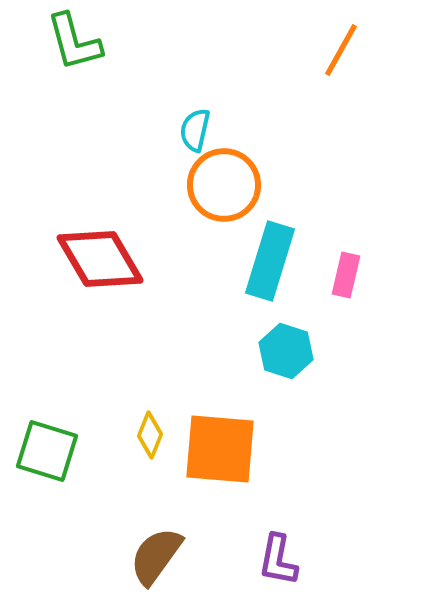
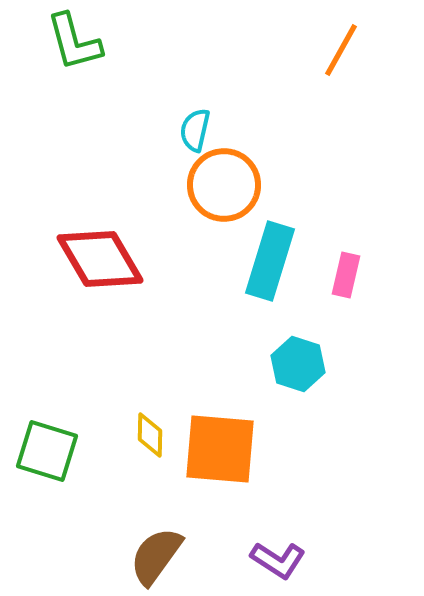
cyan hexagon: moved 12 px right, 13 px down
yellow diamond: rotated 21 degrees counterclockwise
purple L-shape: rotated 68 degrees counterclockwise
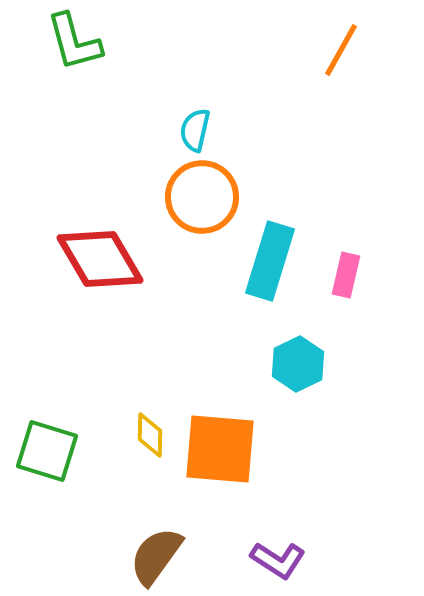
orange circle: moved 22 px left, 12 px down
cyan hexagon: rotated 16 degrees clockwise
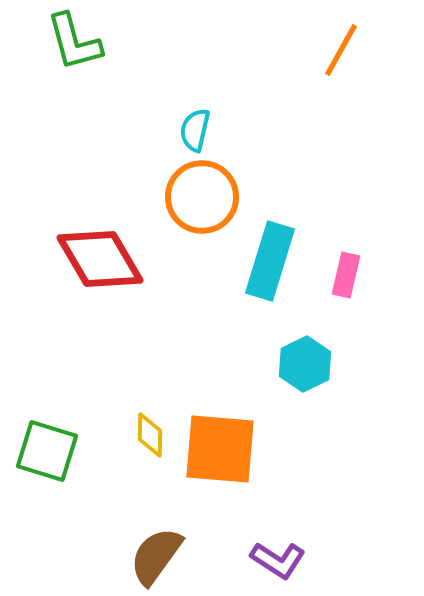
cyan hexagon: moved 7 px right
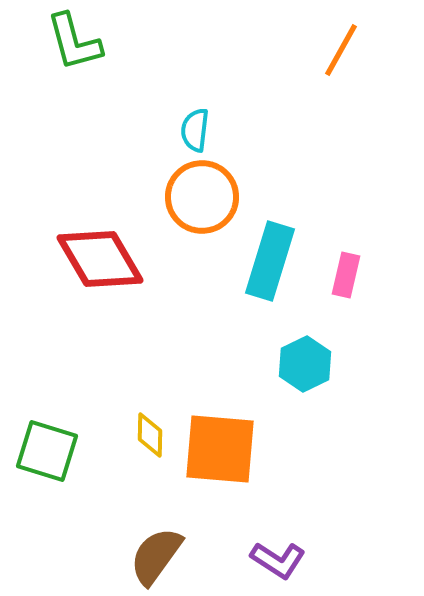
cyan semicircle: rotated 6 degrees counterclockwise
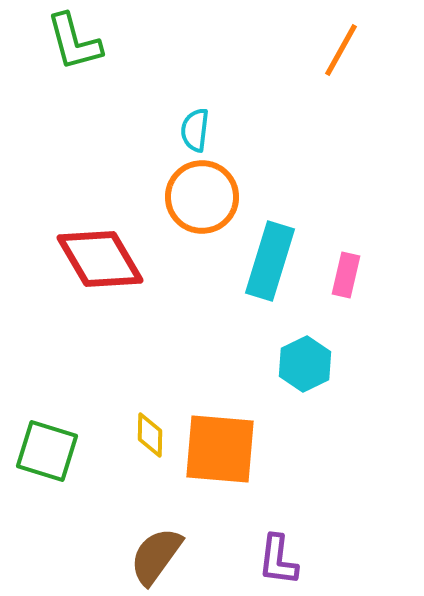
purple L-shape: rotated 64 degrees clockwise
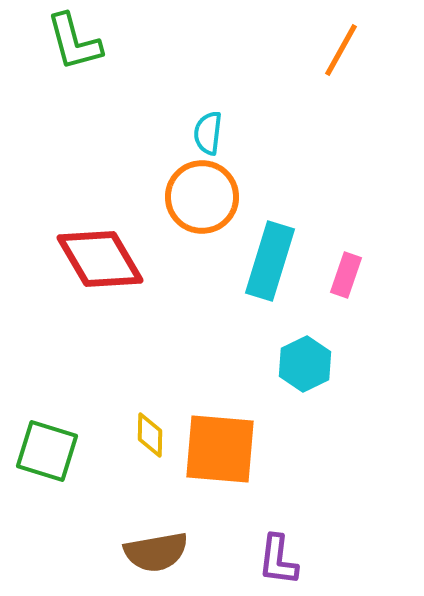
cyan semicircle: moved 13 px right, 3 px down
pink rectangle: rotated 6 degrees clockwise
brown semicircle: moved 4 px up; rotated 136 degrees counterclockwise
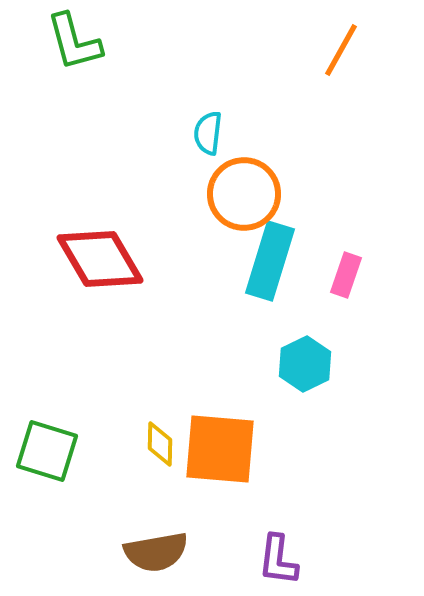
orange circle: moved 42 px right, 3 px up
yellow diamond: moved 10 px right, 9 px down
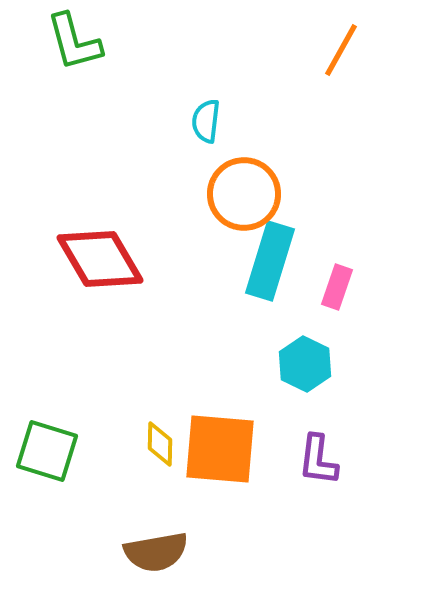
cyan semicircle: moved 2 px left, 12 px up
pink rectangle: moved 9 px left, 12 px down
cyan hexagon: rotated 8 degrees counterclockwise
purple L-shape: moved 40 px right, 100 px up
